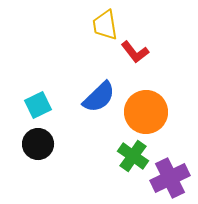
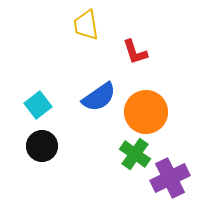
yellow trapezoid: moved 19 px left
red L-shape: rotated 20 degrees clockwise
blue semicircle: rotated 9 degrees clockwise
cyan square: rotated 12 degrees counterclockwise
black circle: moved 4 px right, 2 px down
green cross: moved 2 px right, 2 px up
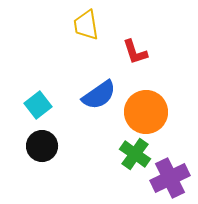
blue semicircle: moved 2 px up
